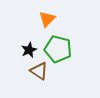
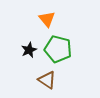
orange triangle: rotated 24 degrees counterclockwise
brown triangle: moved 8 px right, 9 px down
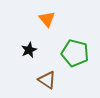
green pentagon: moved 17 px right, 4 px down
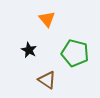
black star: rotated 21 degrees counterclockwise
